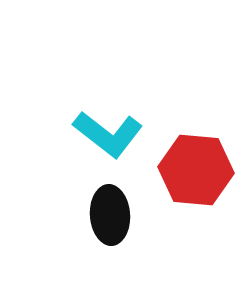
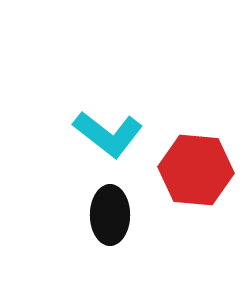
black ellipse: rotated 4 degrees clockwise
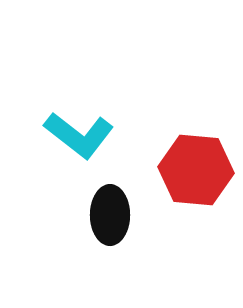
cyan L-shape: moved 29 px left, 1 px down
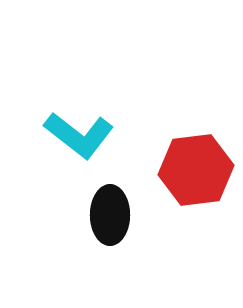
red hexagon: rotated 12 degrees counterclockwise
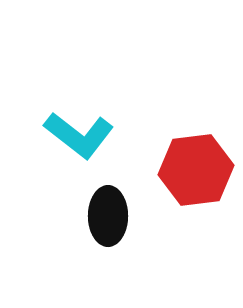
black ellipse: moved 2 px left, 1 px down
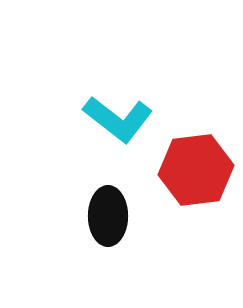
cyan L-shape: moved 39 px right, 16 px up
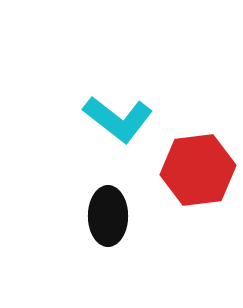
red hexagon: moved 2 px right
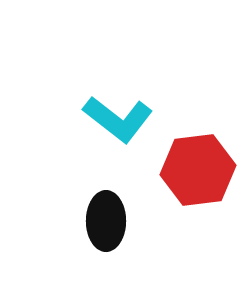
black ellipse: moved 2 px left, 5 px down
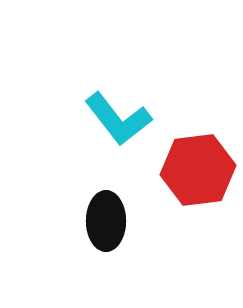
cyan L-shape: rotated 14 degrees clockwise
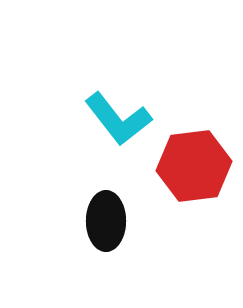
red hexagon: moved 4 px left, 4 px up
